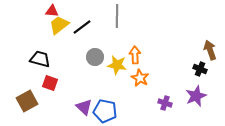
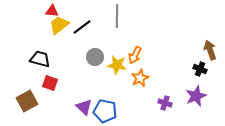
orange arrow: rotated 150 degrees counterclockwise
orange star: rotated 18 degrees clockwise
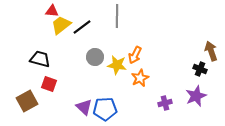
yellow trapezoid: moved 2 px right
brown arrow: moved 1 px right, 1 px down
red square: moved 1 px left, 1 px down
purple cross: rotated 32 degrees counterclockwise
blue pentagon: moved 2 px up; rotated 15 degrees counterclockwise
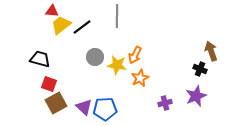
brown square: moved 29 px right, 2 px down
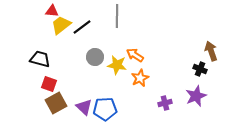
orange arrow: rotated 96 degrees clockwise
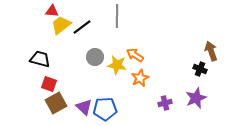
purple star: moved 2 px down
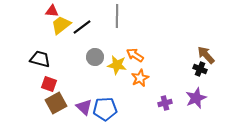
brown arrow: moved 5 px left, 4 px down; rotated 24 degrees counterclockwise
